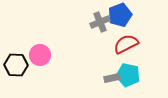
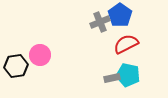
blue pentagon: rotated 15 degrees counterclockwise
black hexagon: moved 1 px down; rotated 10 degrees counterclockwise
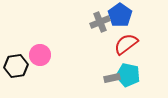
red semicircle: rotated 10 degrees counterclockwise
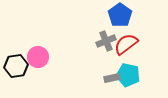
gray cross: moved 6 px right, 19 px down
pink circle: moved 2 px left, 2 px down
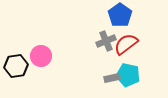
pink circle: moved 3 px right, 1 px up
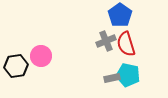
red semicircle: rotated 70 degrees counterclockwise
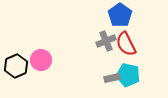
red semicircle: rotated 10 degrees counterclockwise
pink circle: moved 4 px down
black hexagon: rotated 15 degrees counterclockwise
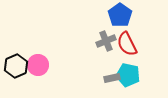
red semicircle: moved 1 px right
pink circle: moved 3 px left, 5 px down
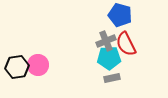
blue pentagon: rotated 20 degrees counterclockwise
red semicircle: moved 1 px left
black hexagon: moved 1 px right, 1 px down; rotated 15 degrees clockwise
cyan pentagon: moved 19 px left, 17 px up; rotated 15 degrees counterclockwise
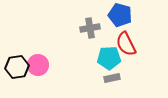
gray cross: moved 16 px left, 13 px up; rotated 12 degrees clockwise
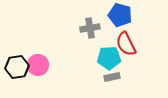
gray rectangle: moved 1 px up
